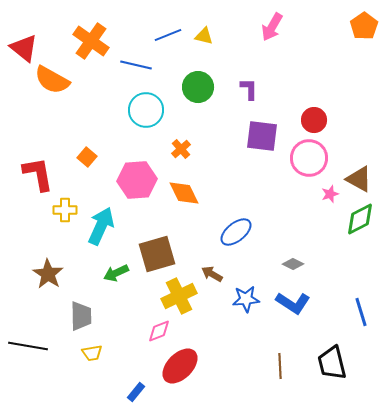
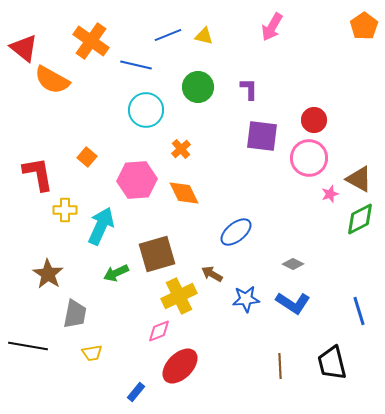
blue line at (361, 312): moved 2 px left, 1 px up
gray trapezoid at (81, 316): moved 6 px left, 2 px up; rotated 12 degrees clockwise
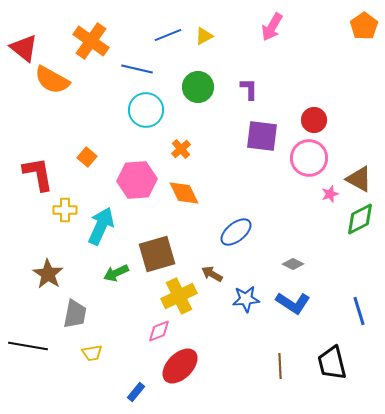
yellow triangle at (204, 36): rotated 42 degrees counterclockwise
blue line at (136, 65): moved 1 px right, 4 px down
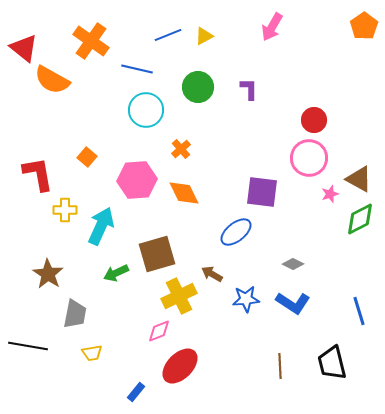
purple square at (262, 136): moved 56 px down
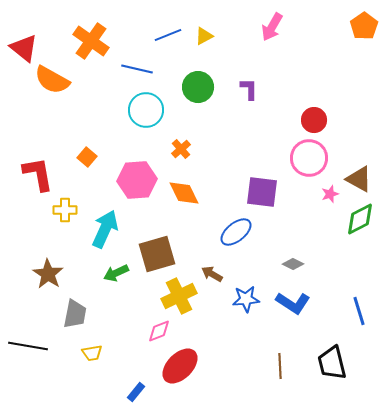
cyan arrow at (101, 226): moved 4 px right, 3 px down
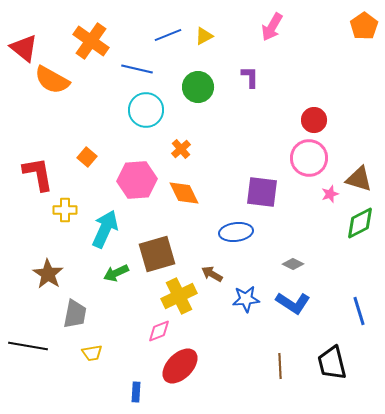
purple L-shape at (249, 89): moved 1 px right, 12 px up
brown triangle at (359, 179): rotated 12 degrees counterclockwise
green diamond at (360, 219): moved 4 px down
blue ellipse at (236, 232): rotated 32 degrees clockwise
blue rectangle at (136, 392): rotated 36 degrees counterclockwise
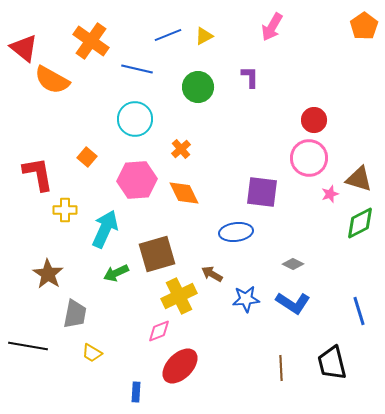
cyan circle at (146, 110): moved 11 px left, 9 px down
yellow trapezoid at (92, 353): rotated 40 degrees clockwise
brown line at (280, 366): moved 1 px right, 2 px down
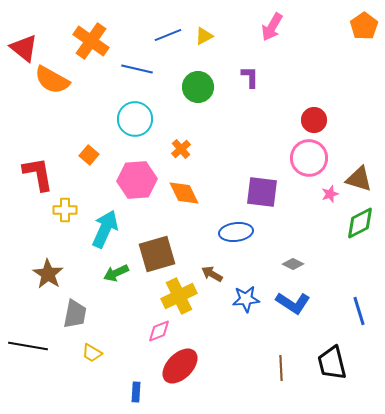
orange square at (87, 157): moved 2 px right, 2 px up
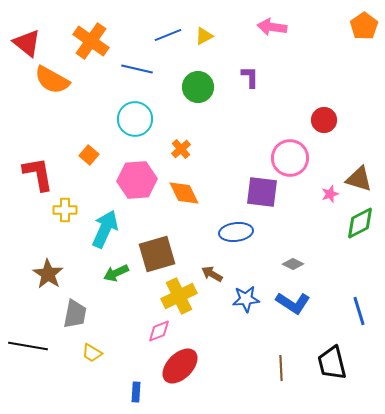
pink arrow at (272, 27): rotated 68 degrees clockwise
red triangle at (24, 48): moved 3 px right, 5 px up
red circle at (314, 120): moved 10 px right
pink circle at (309, 158): moved 19 px left
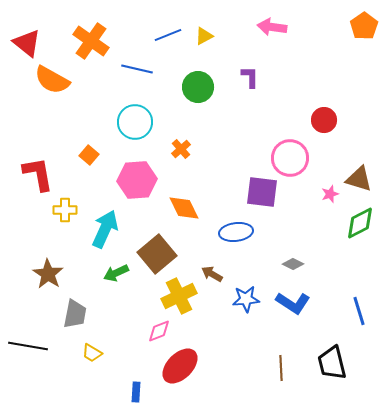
cyan circle at (135, 119): moved 3 px down
orange diamond at (184, 193): moved 15 px down
brown square at (157, 254): rotated 24 degrees counterclockwise
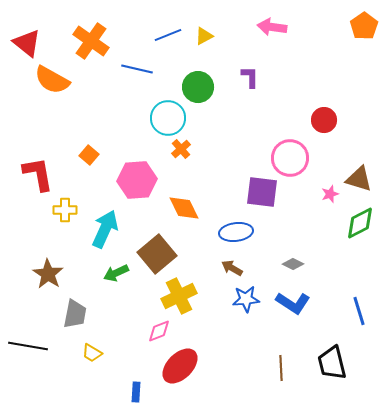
cyan circle at (135, 122): moved 33 px right, 4 px up
brown arrow at (212, 274): moved 20 px right, 6 px up
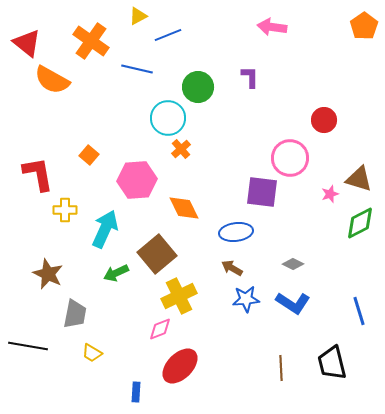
yellow triangle at (204, 36): moved 66 px left, 20 px up
brown star at (48, 274): rotated 8 degrees counterclockwise
pink diamond at (159, 331): moved 1 px right, 2 px up
